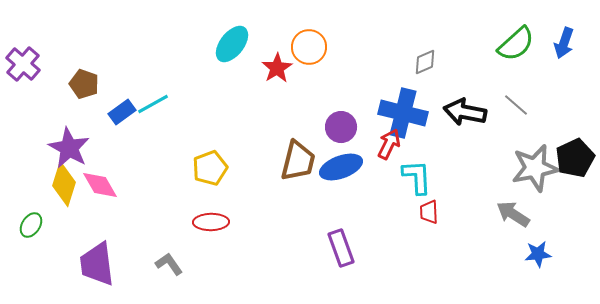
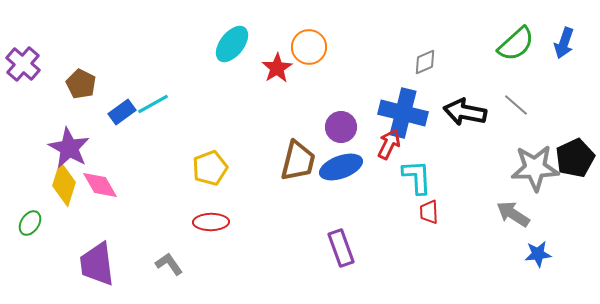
brown pentagon: moved 3 px left; rotated 8 degrees clockwise
gray star: rotated 9 degrees clockwise
green ellipse: moved 1 px left, 2 px up
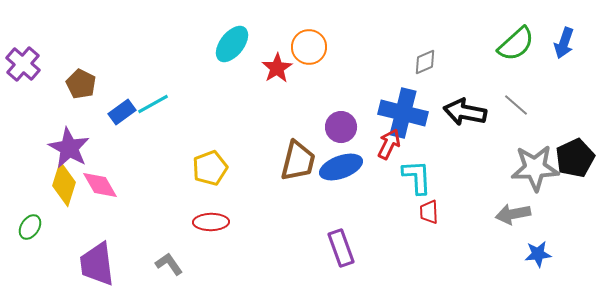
gray arrow: rotated 44 degrees counterclockwise
green ellipse: moved 4 px down
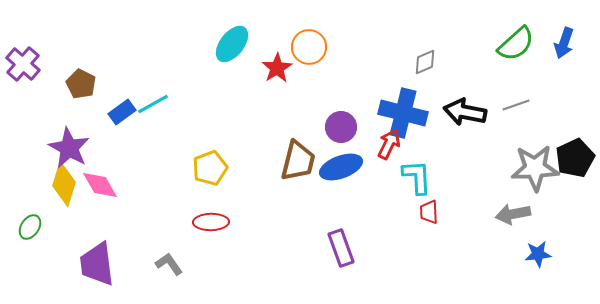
gray line: rotated 60 degrees counterclockwise
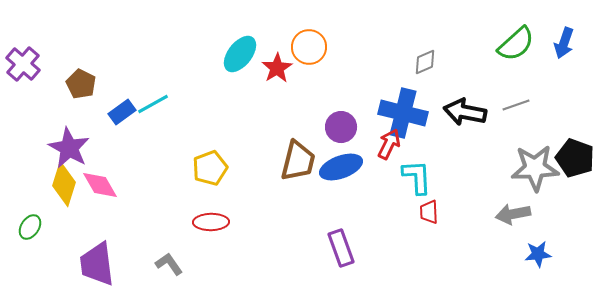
cyan ellipse: moved 8 px right, 10 px down
black pentagon: rotated 27 degrees counterclockwise
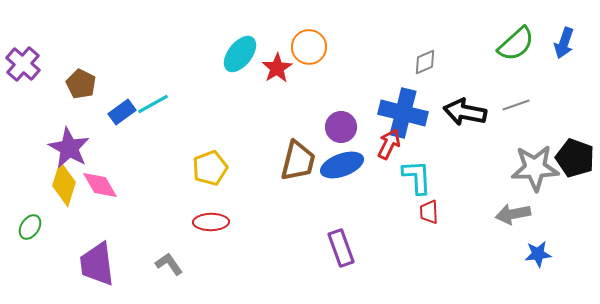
blue ellipse: moved 1 px right, 2 px up
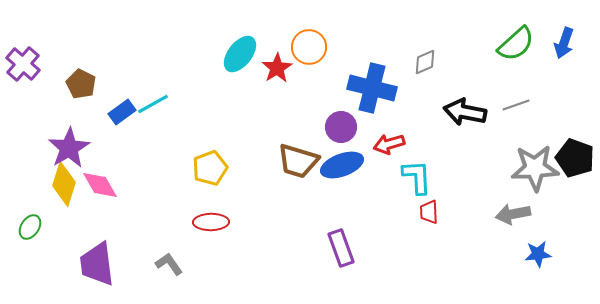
blue cross: moved 31 px left, 25 px up
red arrow: rotated 132 degrees counterclockwise
purple star: rotated 12 degrees clockwise
brown trapezoid: rotated 93 degrees clockwise
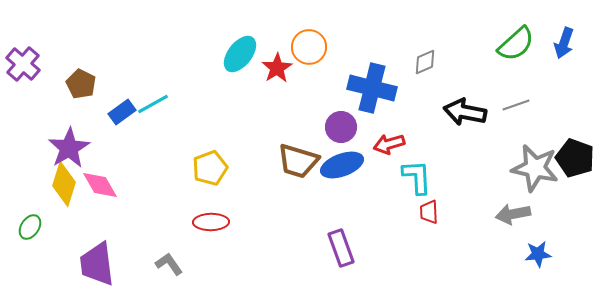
gray star: rotated 15 degrees clockwise
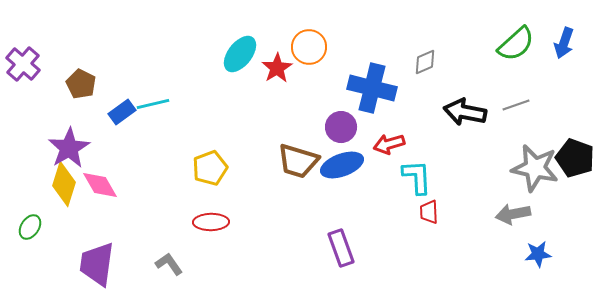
cyan line: rotated 16 degrees clockwise
purple trapezoid: rotated 15 degrees clockwise
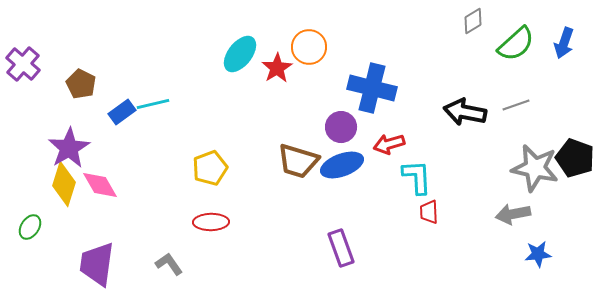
gray diamond: moved 48 px right, 41 px up; rotated 8 degrees counterclockwise
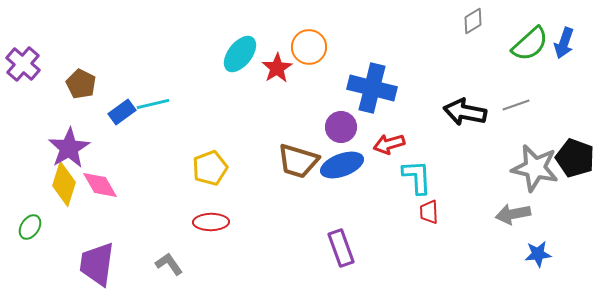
green semicircle: moved 14 px right
